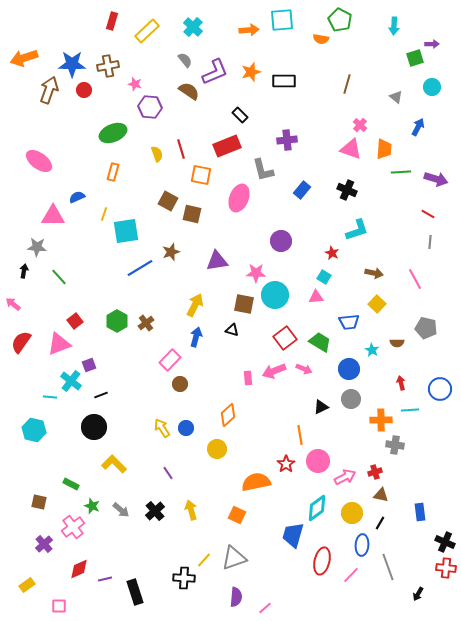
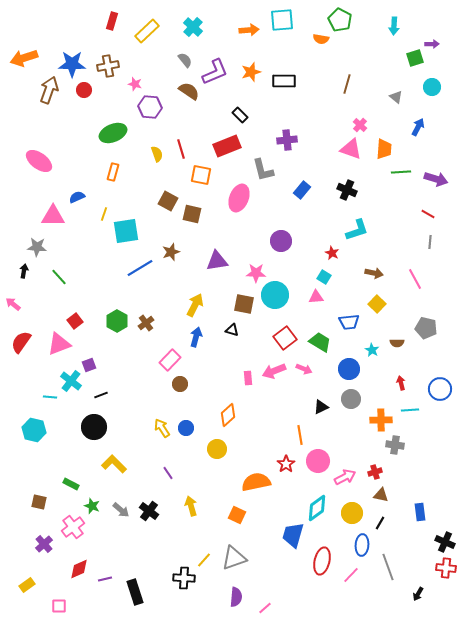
yellow arrow at (191, 510): moved 4 px up
black cross at (155, 511): moved 6 px left; rotated 12 degrees counterclockwise
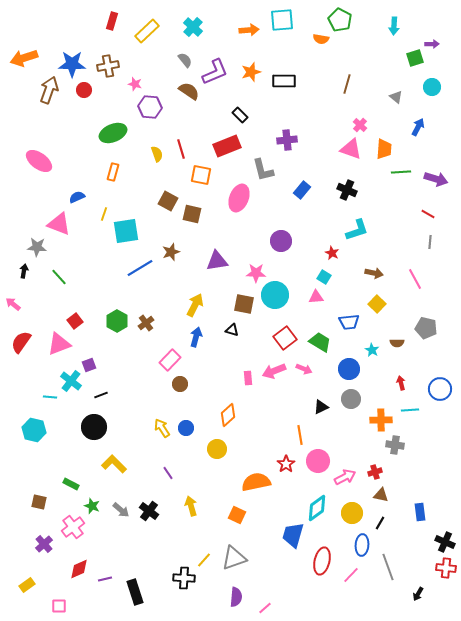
pink triangle at (53, 216): moved 6 px right, 8 px down; rotated 20 degrees clockwise
